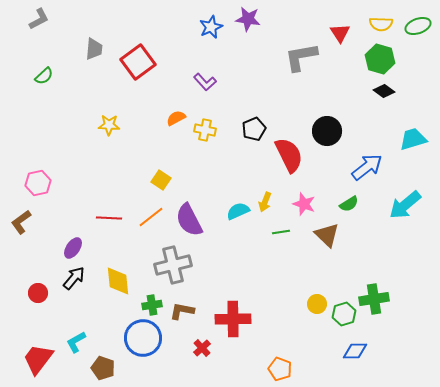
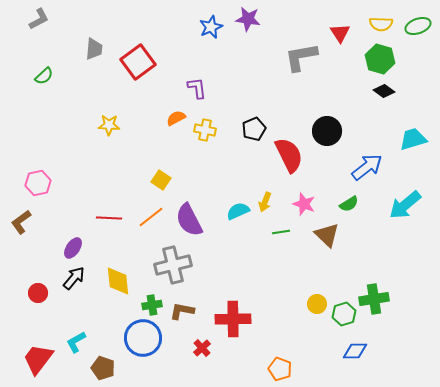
purple L-shape at (205, 82): moved 8 px left, 6 px down; rotated 145 degrees counterclockwise
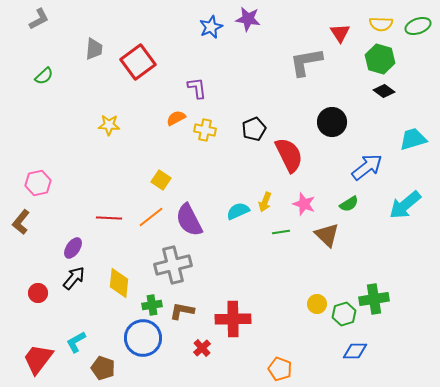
gray L-shape at (301, 57): moved 5 px right, 5 px down
black circle at (327, 131): moved 5 px right, 9 px up
brown L-shape at (21, 222): rotated 15 degrees counterclockwise
yellow diamond at (118, 281): moved 1 px right, 2 px down; rotated 12 degrees clockwise
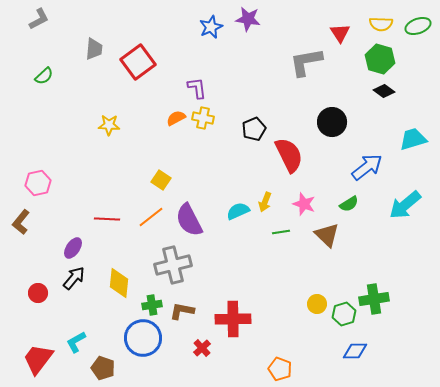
yellow cross at (205, 130): moved 2 px left, 12 px up
red line at (109, 218): moved 2 px left, 1 px down
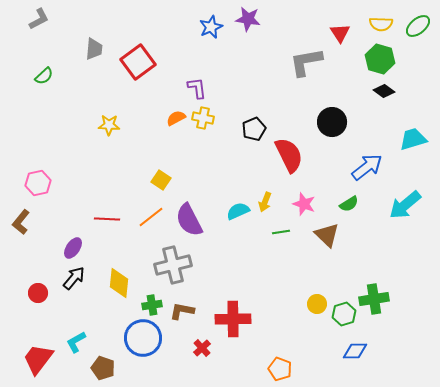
green ellipse at (418, 26): rotated 20 degrees counterclockwise
